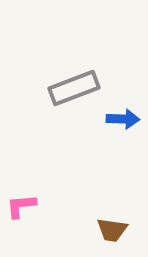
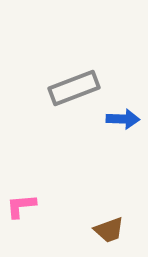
brown trapezoid: moved 3 px left; rotated 28 degrees counterclockwise
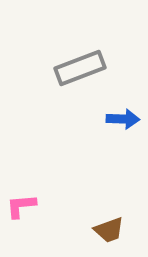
gray rectangle: moved 6 px right, 20 px up
